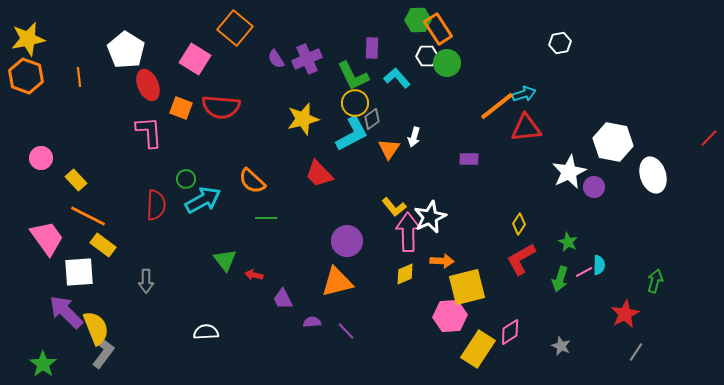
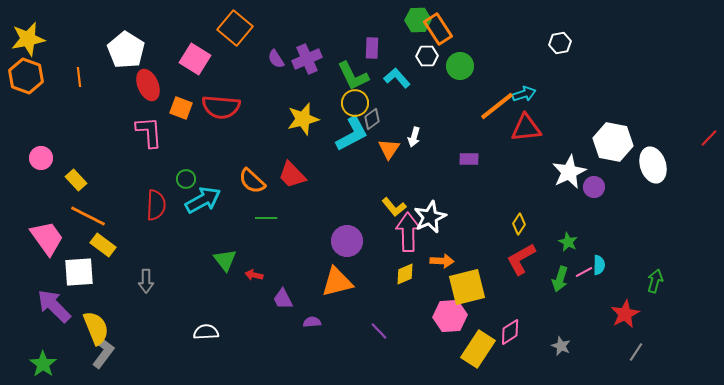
green circle at (447, 63): moved 13 px right, 3 px down
red trapezoid at (319, 174): moved 27 px left, 1 px down
white ellipse at (653, 175): moved 10 px up
purple arrow at (66, 312): moved 12 px left, 6 px up
purple line at (346, 331): moved 33 px right
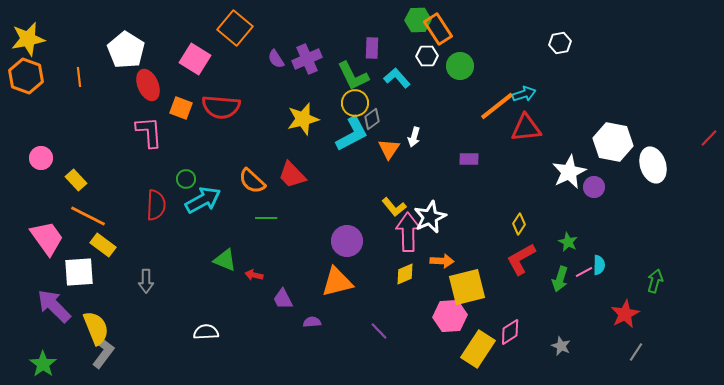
green triangle at (225, 260): rotated 30 degrees counterclockwise
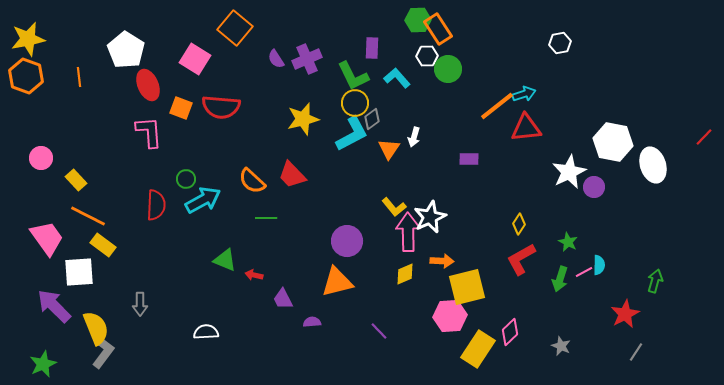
green circle at (460, 66): moved 12 px left, 3 px down
red line at (709, 138): moved 5 px left, 1 px up
gray arrow at (146, 281): moved 6 px left, 23 px down
pink diamond at (510, 332): rotated 12 degrees counterclockwise
green star at (43, 364): rotated 12 degrees clockwise
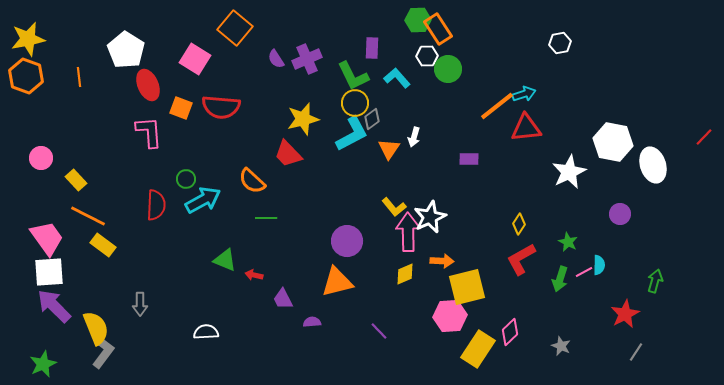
red trapezoid at (292, 175): moved 4 px left, 21 px up
purple circle at (594, 187): moved 26 px right, 27 px down
white square at (79, 272): moved 30 px left
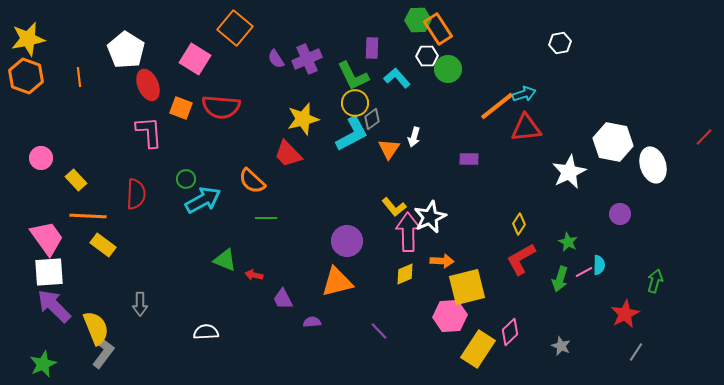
red semicircle at (156, 205): moved 20 px left, 11 px up
orange line at (88, 216): rotated 24 degrees counterclockwise
